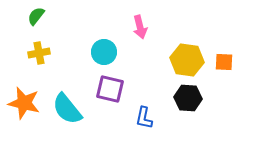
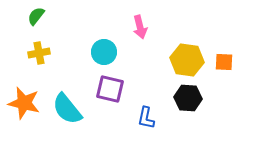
blue L-shape: moved 2 px right
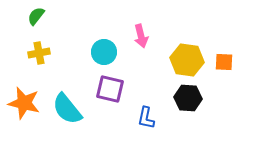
pink arrow: moved 1 px right, 9 px down
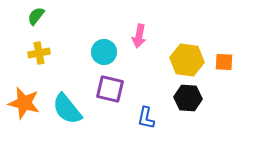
pink arrow: moved 2 px left; rotated 25 degrees clockwise
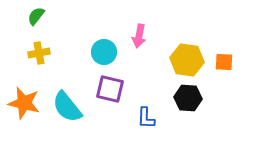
cyan semicircle: moved 2 px up
blue L-shape: rotated 10 degrees counterclockwise
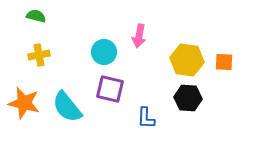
green semicircle: rotated 66 degrees clockwise
yellow cross: moved 2 px down
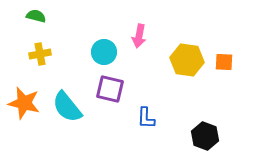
yellow cross: moved 1 px right, 1 px up
black hexagon: moved 17 px right, 38 px down; rotated 16 degrees clockwise
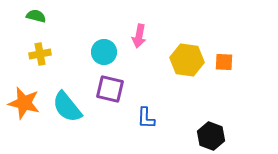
black hexagon: moved 6 px right
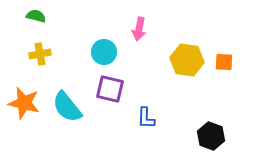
pink arrow: moved 7 px up
